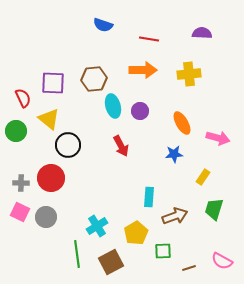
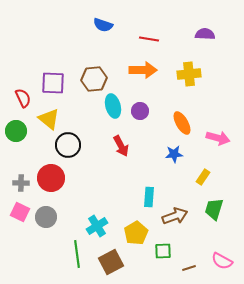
purple semicircle: moved 3 px right, 1 px down
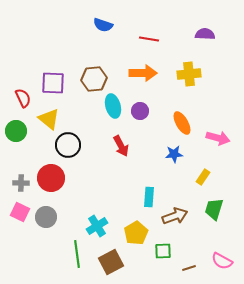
orange arrow: moved 3 px down
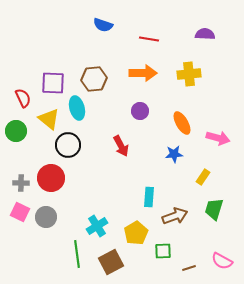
cyan ellipse: moved 36 px left, 2 px down
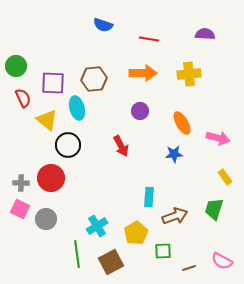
yellow triangle: moved 2 px left, 1 px down
green circle: moved 65 px up
yellow rectangle: moved 22 px right; rotated 70 degrees counterclockwise
pink square: moved 3 px up
gray circle: moved 2 px down
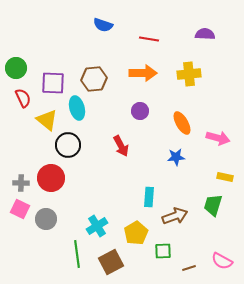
green circle: moved 2 px down
blue star: moved 2 px right, 3 px down
yellow rectangle: rotated 42 degrees counterclockwise
green trapezoid: moved 1 px left, 4 px up
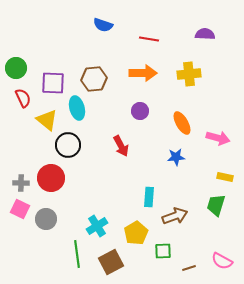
green trapezoid: moved 3 px right
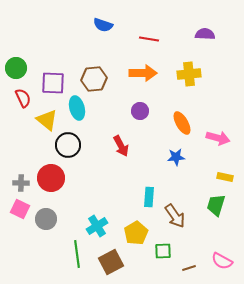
brown arrow: rotated 75 degrees clockwise
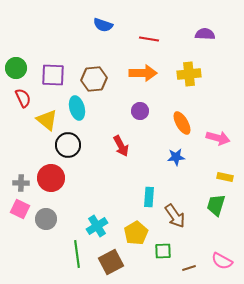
purple square: moved 8 px up
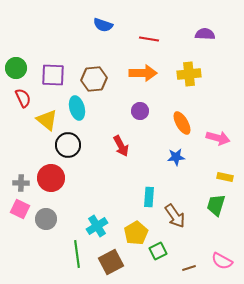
green square: moved 5 px left; rotated 24 degrees counterclockwise
